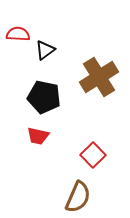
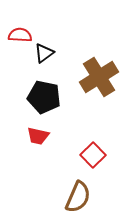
red semicircle: moved 2 px right, 1 px down
black triangle: moved 1 px left, 3 px down
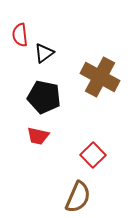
red semicircle: rotated 100 degrees counterclockwise
brown cross: moved 1 px right; rotated 30 degrees counterclockwise
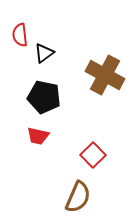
brown cross: moved 5 px right, 2 px up
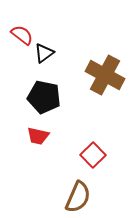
red semicircle: moved 2 px right; rotated 135 degrees clockwise
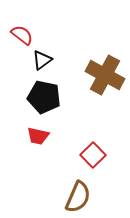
black triangle: moved 2 px left, 7 px down
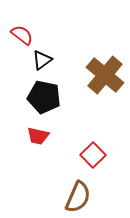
brown cross: rotated 12 degrees clockwise
